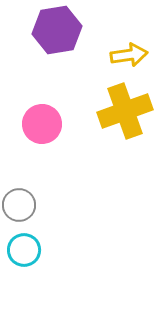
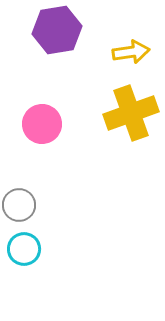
yellow arrow: moved 2 px right, 3 px up
yellow cross: moved 6 px right, 2 px down
cyan circle: moved 1 px up
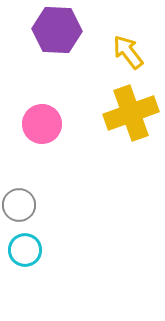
purple hexagon: rotated 12 degrees clockwise
yellow arrow: moved 3 px left; rotated 120 degrees counterclockwise
cyan circle: moved 1 px right, 1 px down
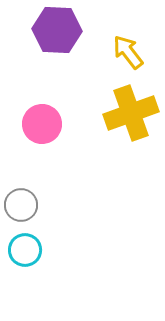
gray circle: moved 2 px right
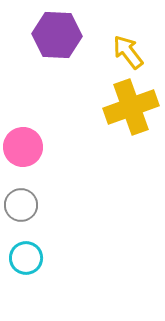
purple hexagon: moved 5 px down
yellow cross: moved 6 px up
pink circle: moved 19 px left, 23 px down
cyan circle: moved 1 px right, 8 px down
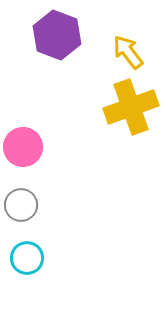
purple hexagon: rotated 18 degrees clockwise
cyan circle: moved 1 px right
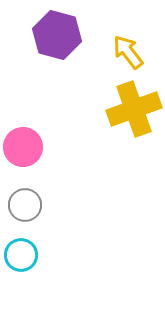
purple hexagon: rotated 6 degrees counterclockwise
yellow cross: moved 3 px right, 2 px down
gray circle: moved 4 px right
cyan circle: moved 6 px left, 3 px up
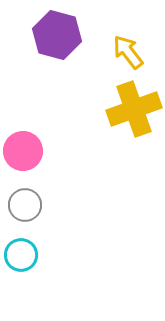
pink circle: moved 4 px down
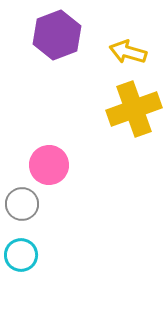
purple hexagon: rotated 24 degrees clockwise
yellow arrow: rotated 36 degrees counterclockwise
pink circle: moved 26 px right, 14 px down
gray circle: moved 3 px left, 1 px up
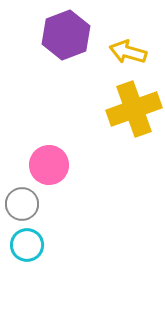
purple hexagon: moved 9 px right
cyan circle: moved 6 px right, 10 px up
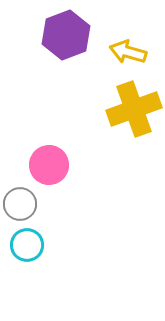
gray circle: moved 2 px left
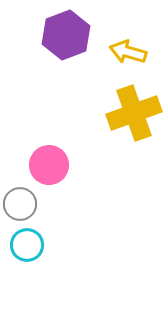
yellow cross: moved 4 px down
